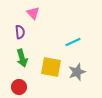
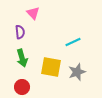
red circle: moved 3 px right
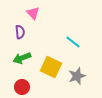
cyan line: rotated 63 degrees clockwise
green arrow: rotated 84 degrees clockwise
yellow square: rotated 15 degrees clockwise
gray star: moved 4 px down
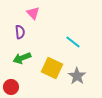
yellow square: moved 1 px right, 1 px down
gray star: rotated 18 degrees counterclockwise
red circle: moved 11 px left
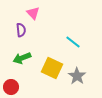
purple semicircle: moved 1 px right, 2 px up
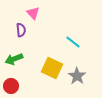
green arrow: moved 8 px left, 1 px down
red circle: moved 1 px up
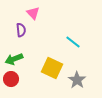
gray star: moved 4 px down
red circle: moved 7 px up
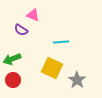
pink triangle: moved 2 px down; rotated 24 degrees counterclockwise
purple semicircle: rotated 128 degrees clockwise
cyan line: moved 12 px left; rotated 42 degrees counterclockwise
green arrow: moved 2 px left
red circle: moved 2 px right, 1 px down
